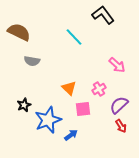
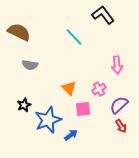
gray semicircle: moved 2 px left, 4 px down
pink arrow: rotated 42 degrees clockwise
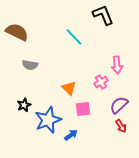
black L-shape: rotated 15 degrees clockwise
brown semicircle: moved 2 px left
pink cross: moved 2 px right, 7 px up
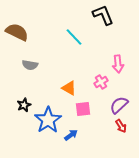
pink arrow: moved 1 px right, 1 px up
orange triangle: rotated 14 degrees counterclockwise
blue star: rotated 12 degrees counterclockwise
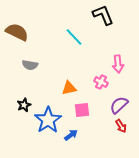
pink cross: rotated 32 degrees counterclockwise
orange triangle: rotated 42 degrees counterclockwise
pink square: moved 1 px left, 1 px down
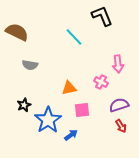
black L-shape: moved 1 px left, 1 px down
purple semicircle: rotated 24 degrees clockwise
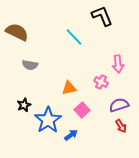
pink square: rotated 35 degrees counterclockwise
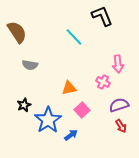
brown semicircle: rotated 30 degrees clockwise
pink cross: moved 2 px right
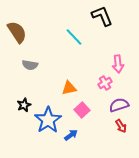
pink cross: moved 2 px right, 1 px down; rotated 32 degrees clockwise
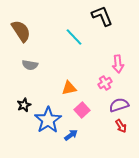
brown semicircle: moved 4 px right, 1 px up
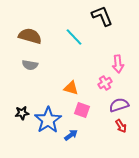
brown semicircle: moved 9 px right, 5 px down; rotated 40 degrees counterclockwise
orange triangle: moved 2 px right; rotated 28 degrees clockwise
black star: moved 2 px left, 8 px down; rotated 16 degrees clockwise
pink square: rotated 28 degrees counterclockwise
